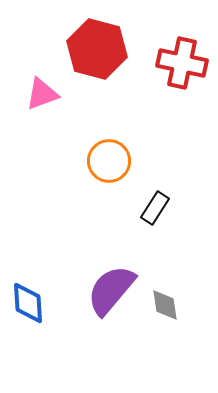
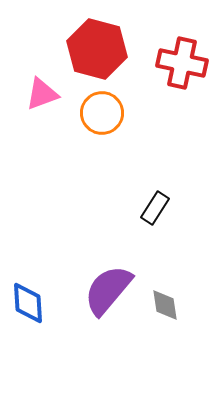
orange circle: moved 7 px left, 48 px up
purple semicircle: moved 3 px left
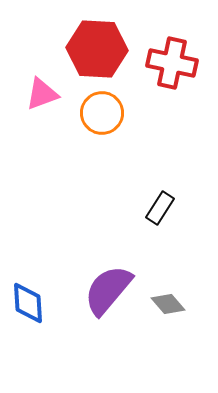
red hexagon: rotated 12 degrees counterclockwise
red cross: moved 10 px left
black rectangle: moved 5 px right
gray diamond: moved 3 px right, 1 px up; rotated 32 degrees counterclockwise
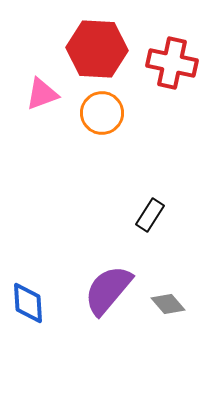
black rectangle: moved 10 px left, 7 px down
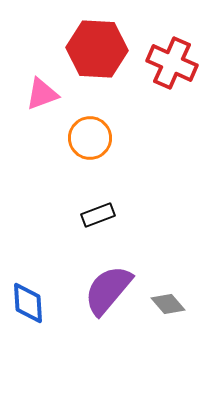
red cross: rotated 12 degrees clockwise
orange circle: moved 12 px left, 25 px down
black rectangle: moved 52 px left; rotated 36 degrees clockwise
